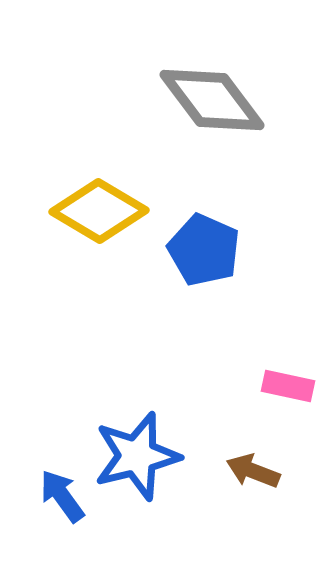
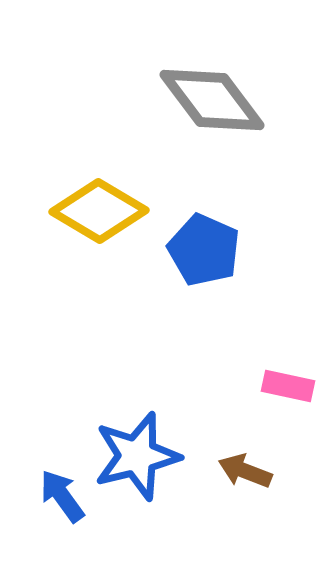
brown arrow: moved 8 px left
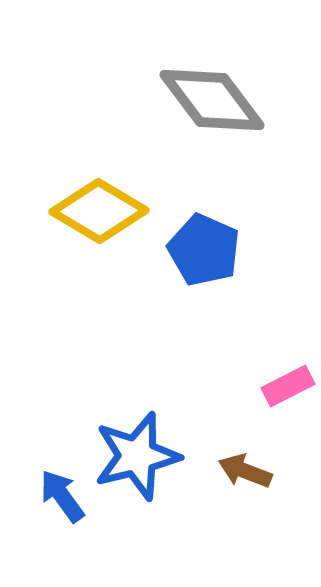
pink rectangle: rotated 39 degrees counterclockwise
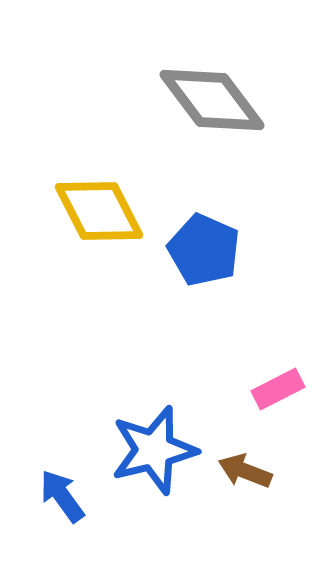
yellow diamond: rotated 32 degrees clockwise
pink rectangle: moved 10 px left, 3 px down
blue star: moved 17 px right, 6 px up
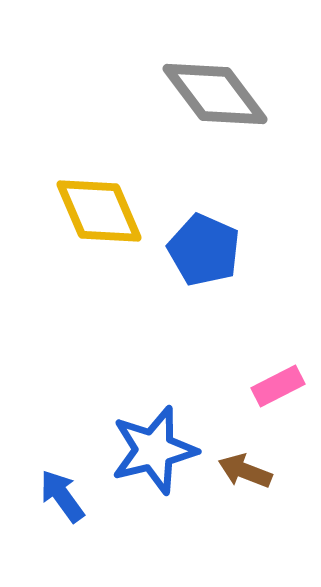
gray diamond: moved 3 px right, 6 px up
yellow diamond: rotated 4 degrees clockwise
pink rectangle: moved 3 px up
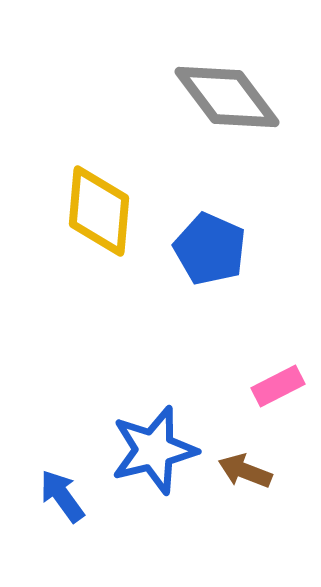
gray diamond: moved 12 px right, 3 px down
yellow diamond: rotated 28 degrees clockwise
blue pentagon: moved 6 px right, 1 px up
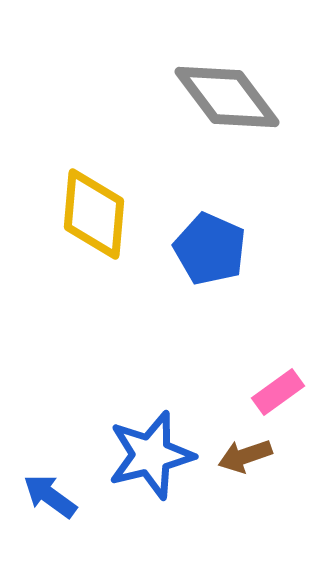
yellow diamond: moved 5 px left, 3 px down
pink rectangle: moved 6 px down; rotated 9 degrees counterclockwise
blue star: moved 3 px left, 5 px down
brown arrow: moved 15 px up; rotated 40 degrees counterclockwise
blue arrow: moved 12 px left; rotated 18 degrees counterclockwise
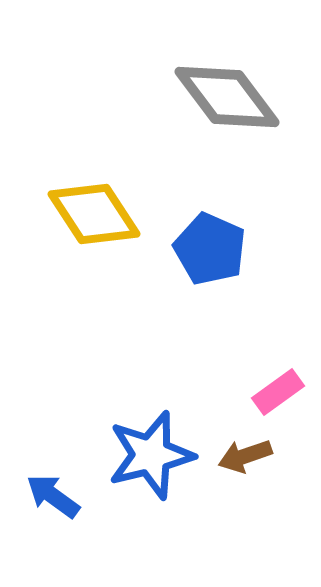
yellow diamond: rotated 38 degrees counterclockwise
blue arrow: moved 3 px right
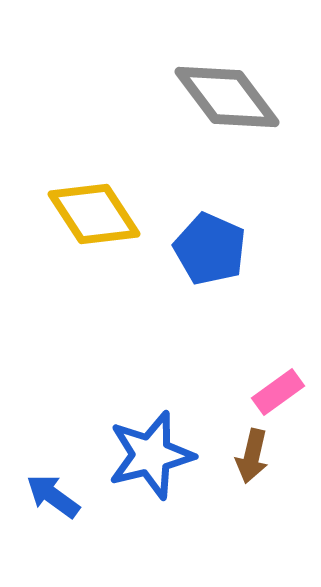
brown arrow: moved 7 px right; rotated 58 degrees counterclockwise
